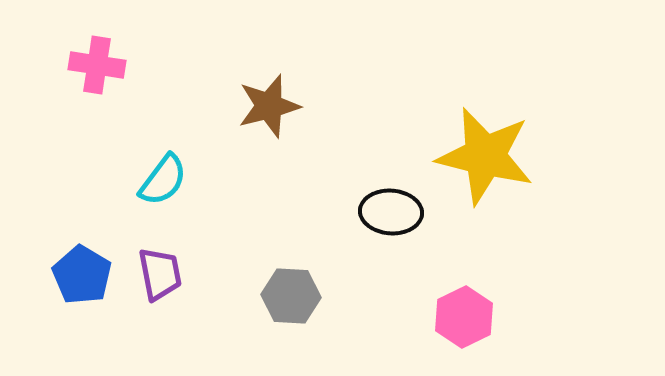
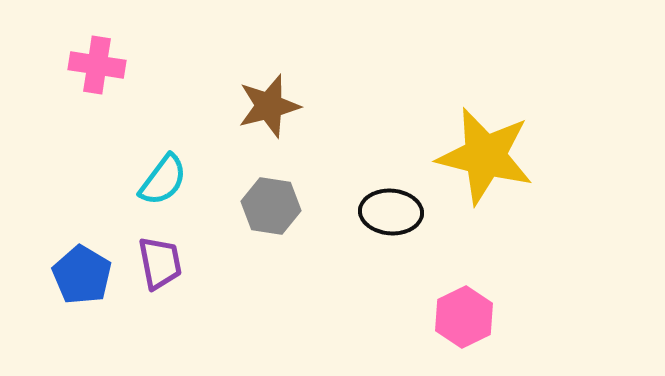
purple trapezoid: moved 11 px up
gray hexagon: moved 20 px left, 90 px up; rotated 6 degrees clockwise
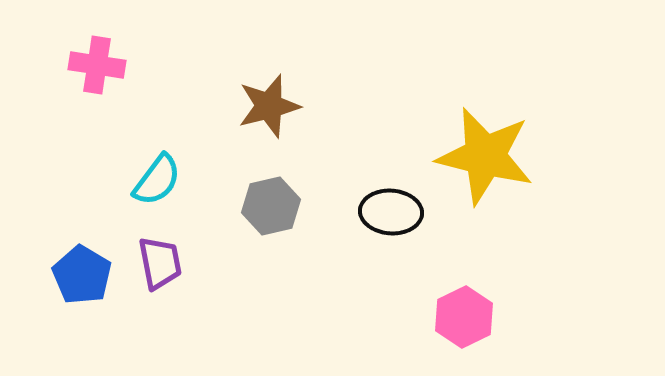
cyan semicircle: moved 6 px left
gray hexagon: rotated 22 degrees counterclockwise
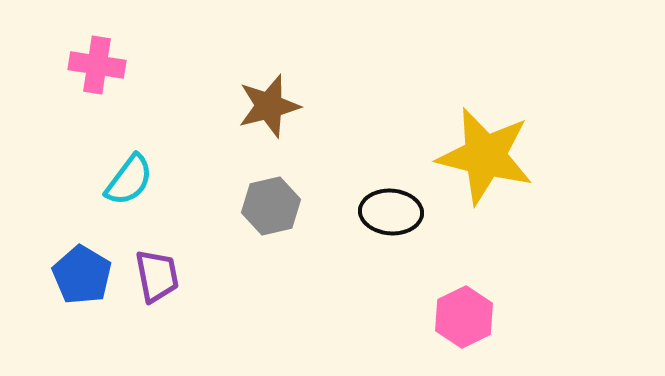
cyan semicircle: moved 28 px left
purple trapezoid: moved 3 px left, 13 px down
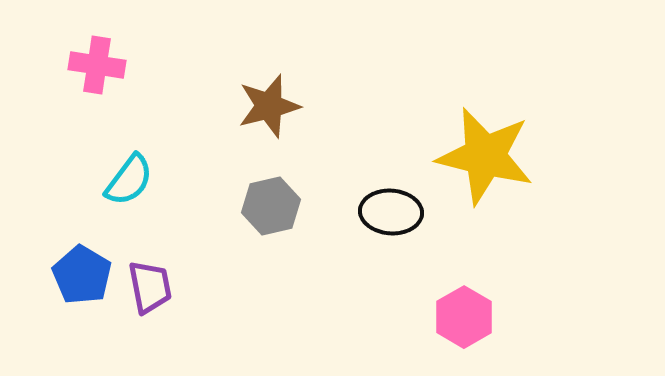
purple trapezoid: moved 7 px left, 11 px down
pink hexagon: rotated 4 degrees counterclockwise
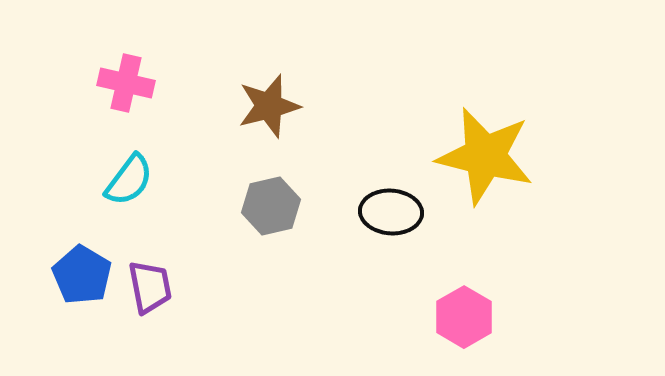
pink cross: moved 29 px right, 18 px down; rotated 4 degrees clockwise
